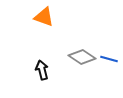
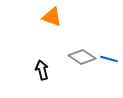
orange triangle: moved 8 px right
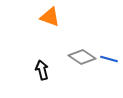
orange triangle: moved 2 px left
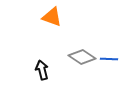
orange triangle: moved 2 px right
blue line: rotated 12 degrees counterclockwise
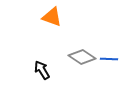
black arrow: rotated 18 degrees counterclockwise
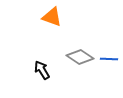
gray diamond: moved 2 px left
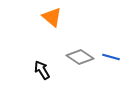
orange triangle: rotated 20 degrees clockwise
blue line: moved 2 px right, 2 px up; rotated 12 degrees clockwise
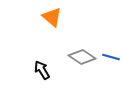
gray diamond: moved 2 px right
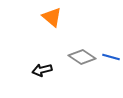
black arrow: rotated 72 degrees counterclockwise
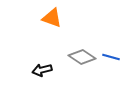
orange triangle: moved 1 px down; rotated 20 degrees counterclockwise
